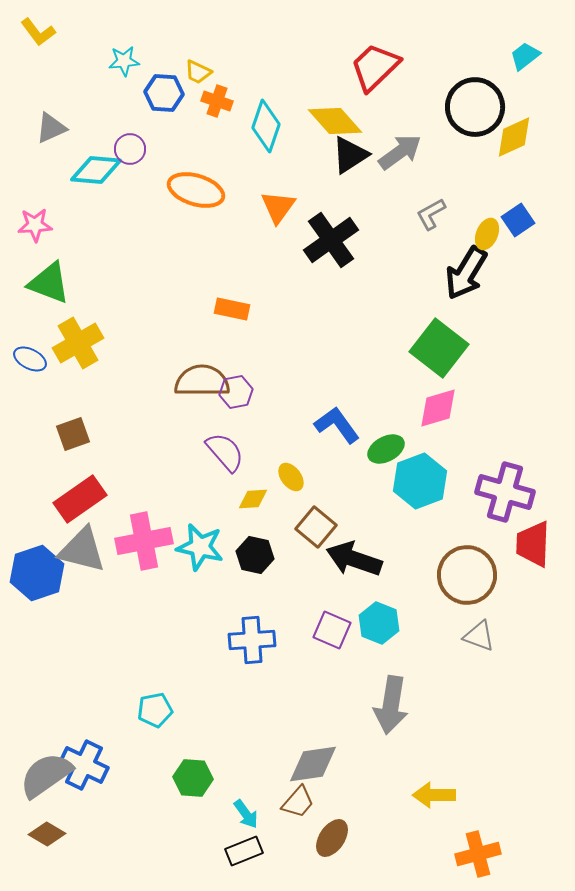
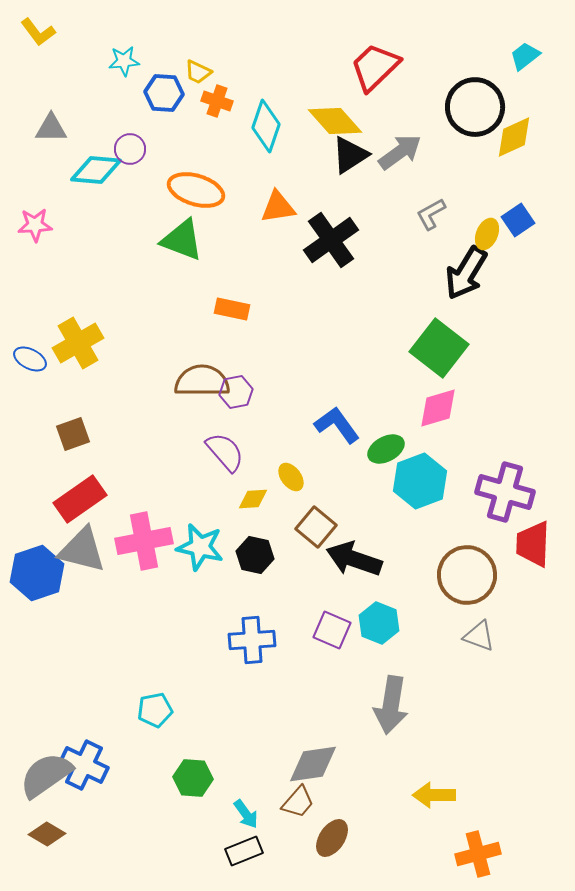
gray triangle at (51, 128): rotated 24 degrees clockwise
orange triangle at (278, 207): rotated 45 degrees clockwise
green triangle at (49, 283): moved 133 px right, 43 px up
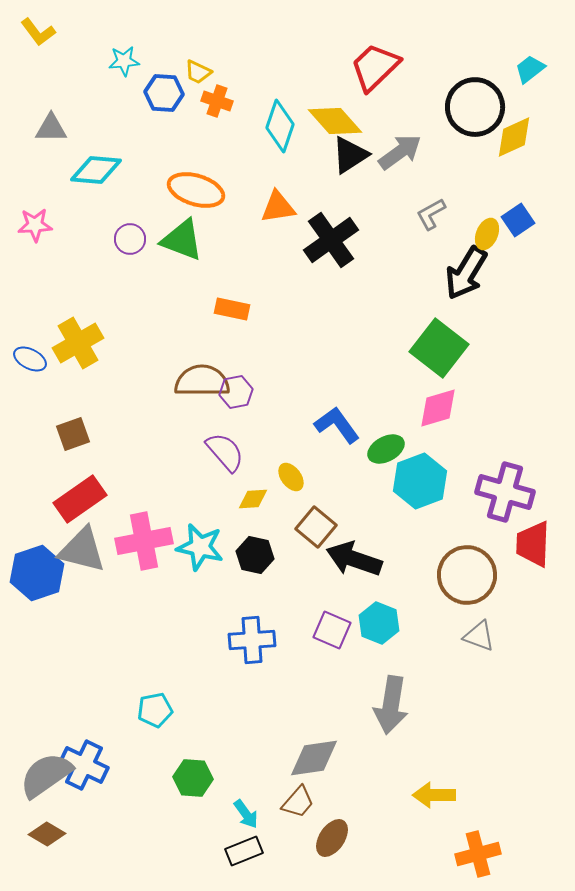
cyan trapezoid at (525, 56): moved 5 px right, 13 px down
cyan diamond at (266, 126): moved 14 px right
purple circle at (130, 149): moved 90 px down
gray diamond at (313, 764): moved 1 px right, 6 px up
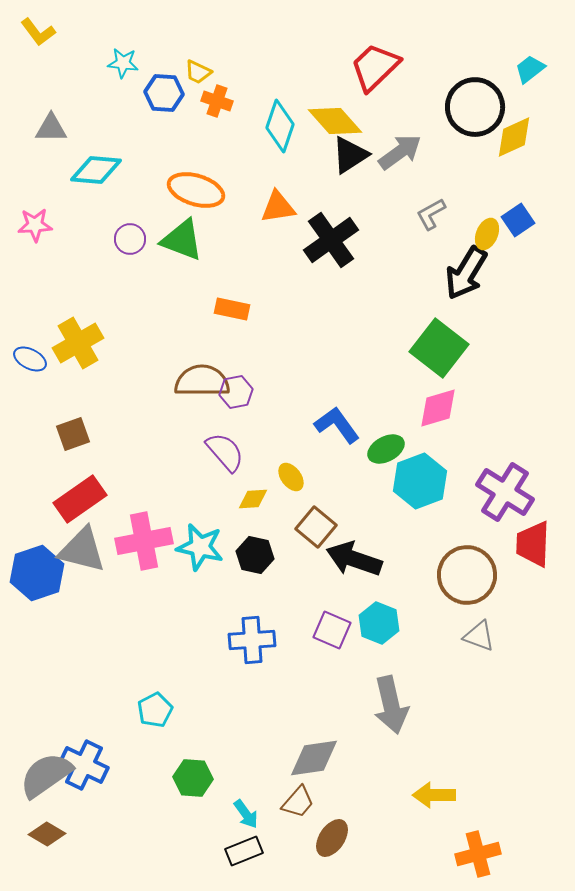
cyan star at (124, 61): moved 1 px left, 2 px down; rotated 12 degrees clockwise
purple cross at (505, 492): rotated 16 degrees clockwise
gray arrow at (391, 705): rotated 22 degrees counterclockwise
cyan pentagon at (155, 710): rotated 16 degrees counterclockwise
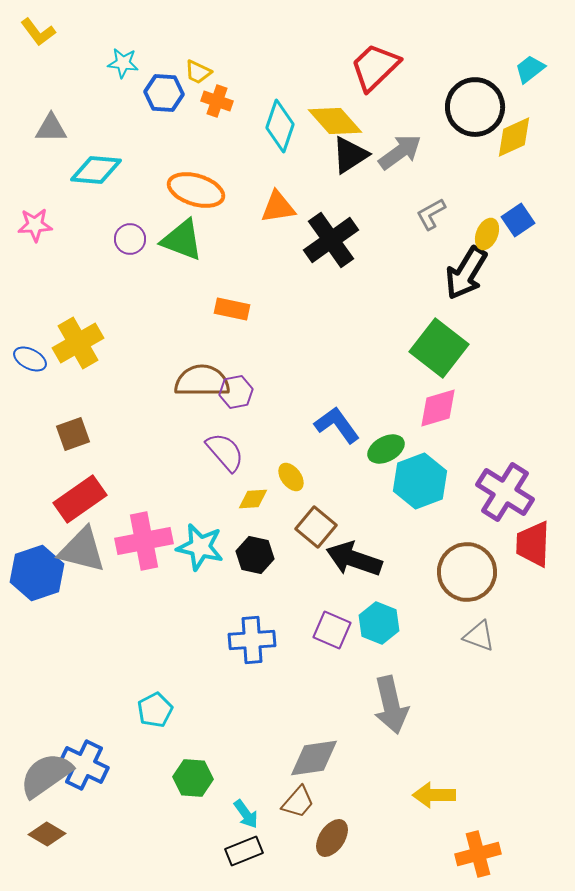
brown circle at (467, 575): moved 3 px up
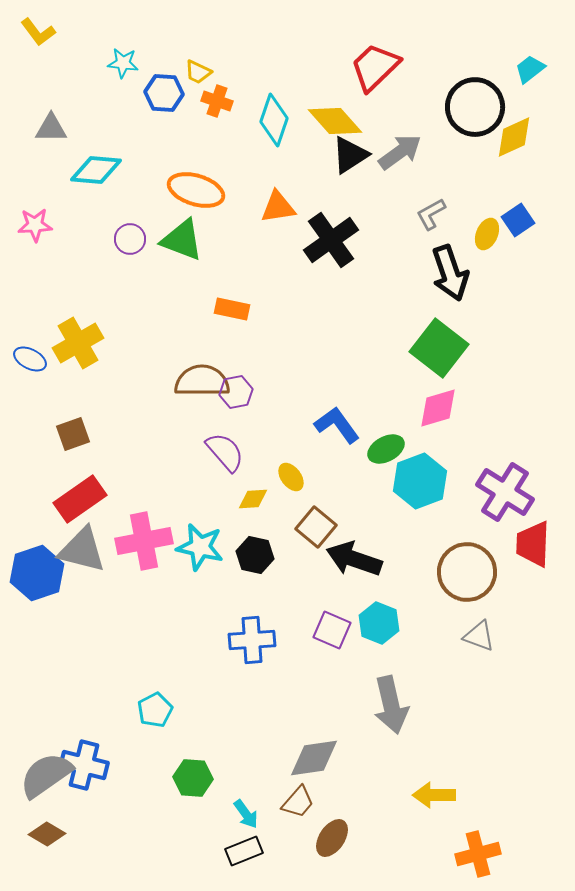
cyan diamond at (280, 126): moved 6 px left, 6 px up
black arrow at (466, 273): moved 16 px left; rotated 50 degrees counterclockwise
blue cross at (84, 765): rotated 12 degrees counterclockwise
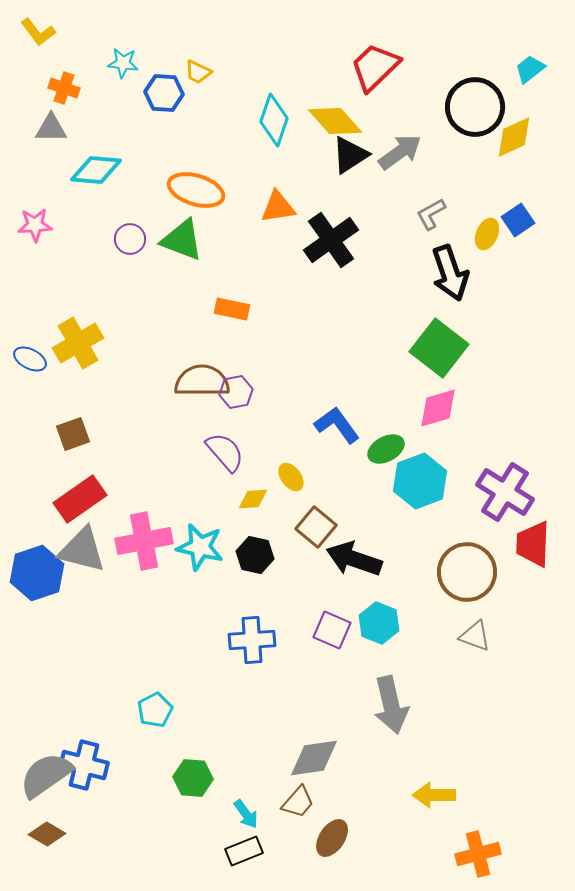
orange cross at (217, 101): moved 153 px left, 13 px up
gray triangle at (479, 636): moved 4 px left
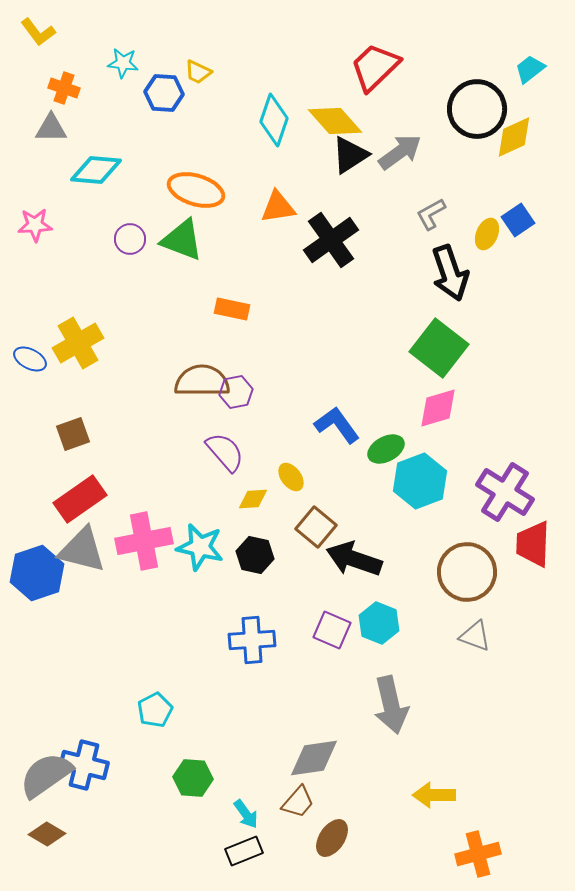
black circle at (475, 107): moved 2 px right, 2 px down
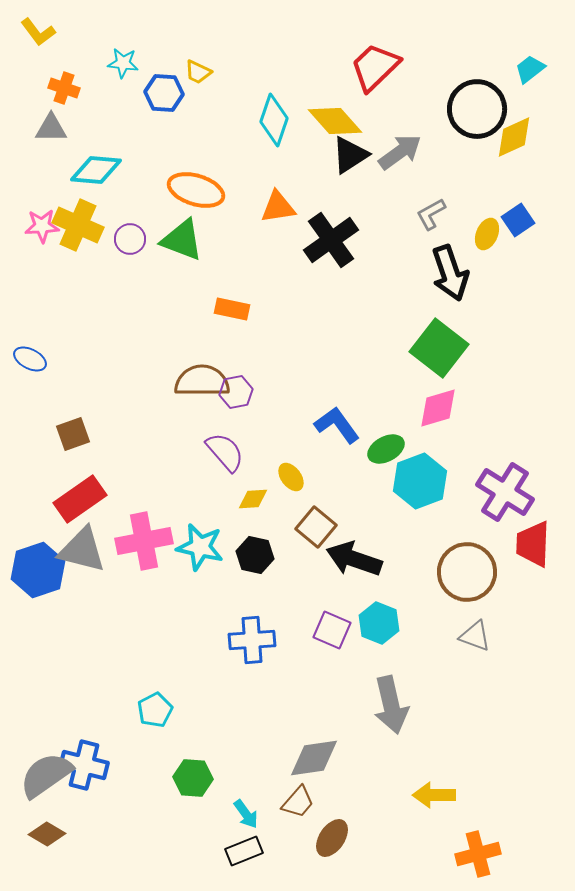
pink star at (35, 225): moved 7 px right, 1 px down
yellow cross at (78, 343): moved 118 px up; rotated 36 degrees counterclockwise
blue hexagon at (37, 573): moved 1 px right, 3 px up
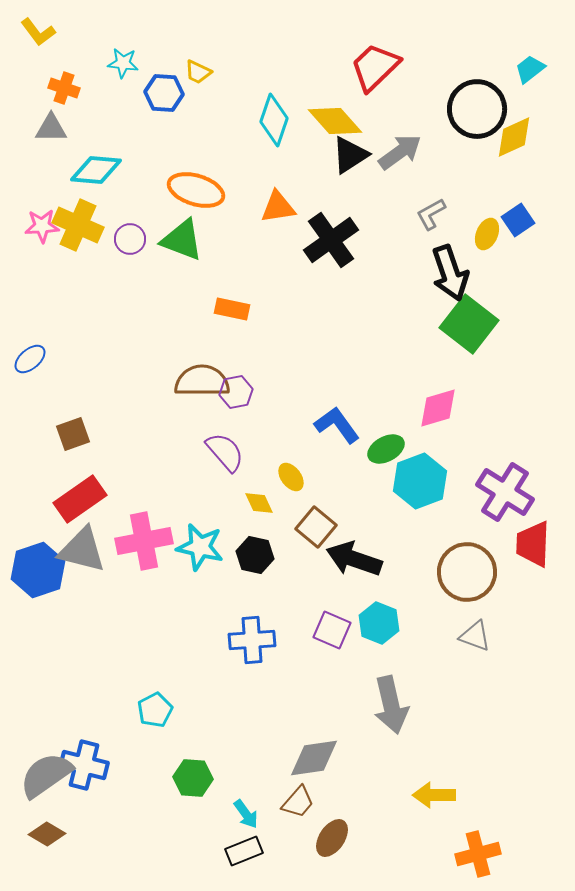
green square at (439, 348): moved 30 px right, 24 px up
blue ellipse at (30, 359): rotated 68 degrees counterclockwise
yellow diamond at (253, 499): moved 6 px right, 4 px down; rotated 68 degrees clockwise
